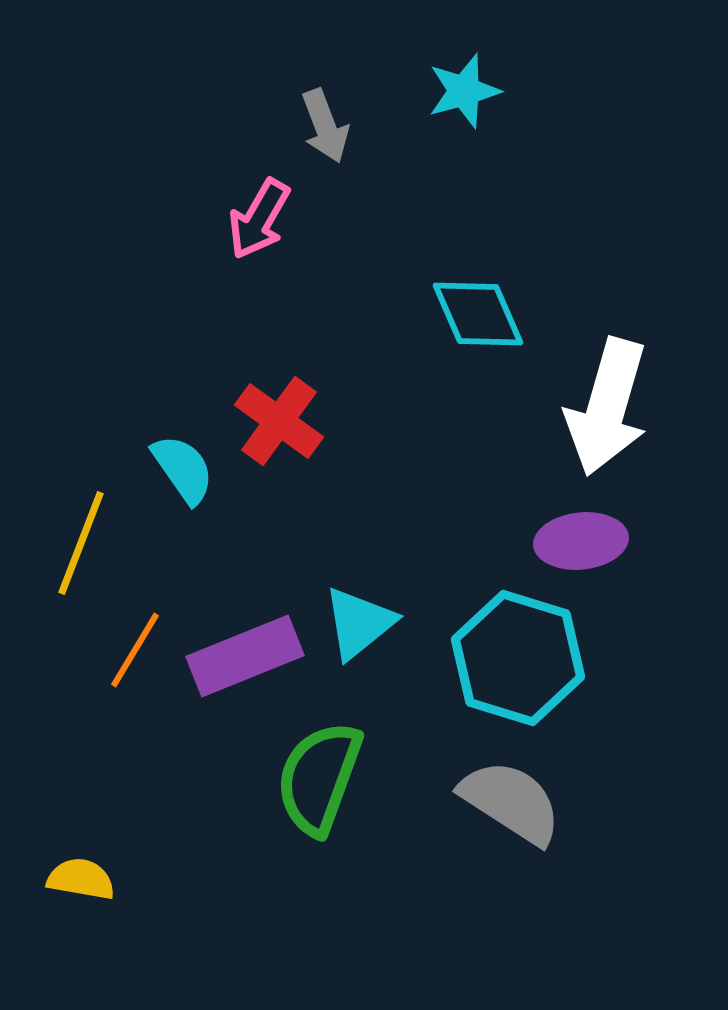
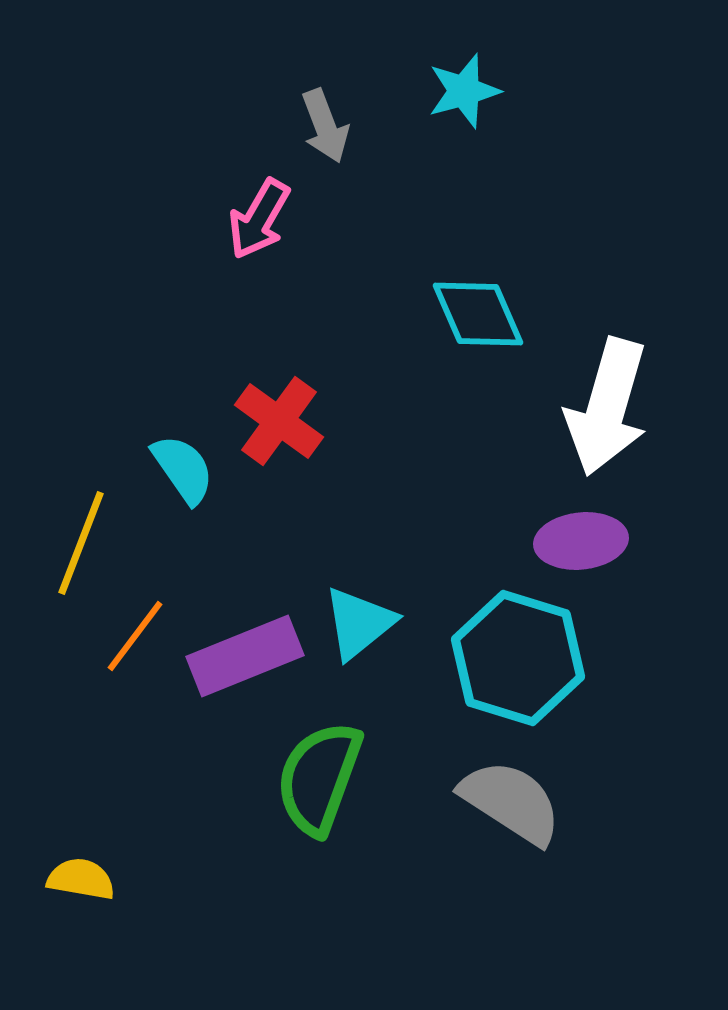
orange line: moved 14 px up; rotated 6 degrees clockwise
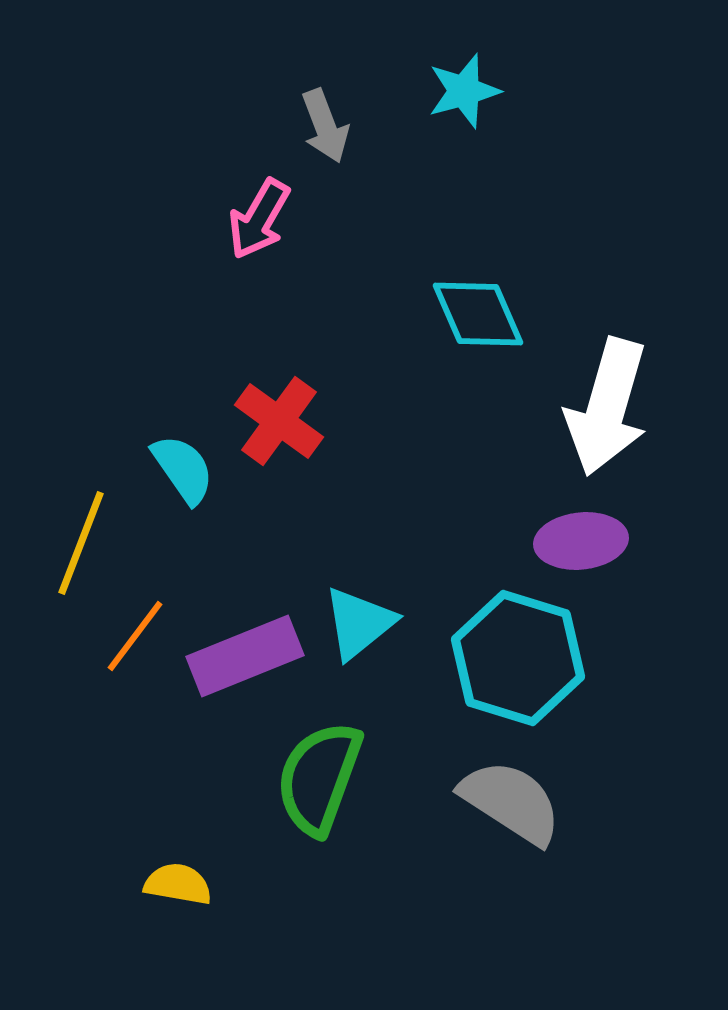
yellow semicircle: moved 97 px right, 5 px down
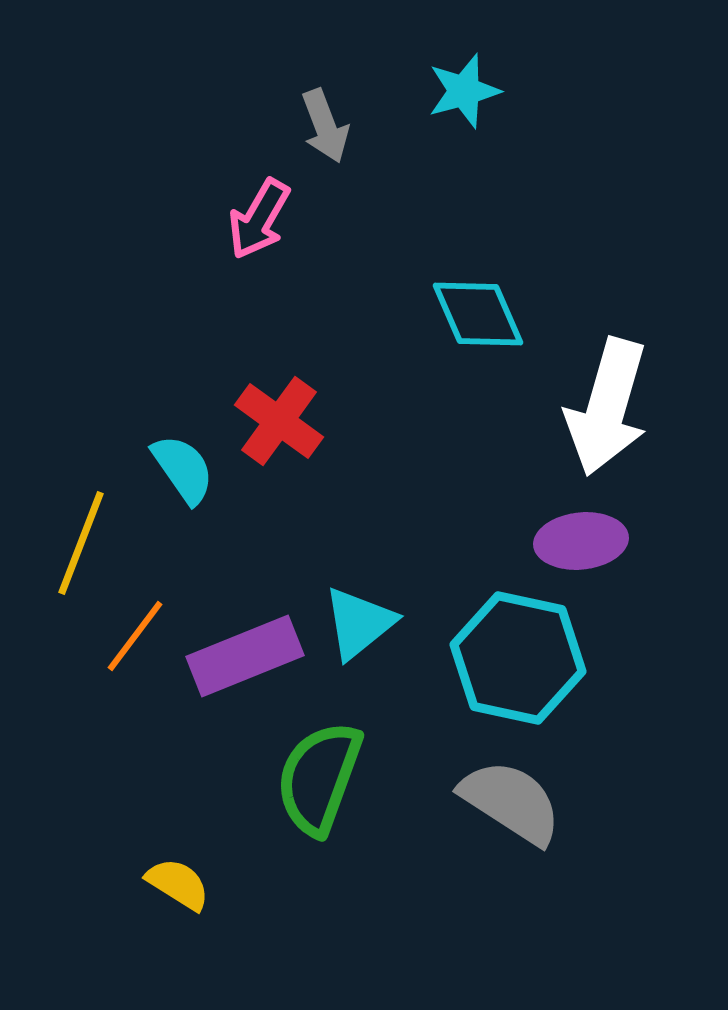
cyan hexagon: rotated 5 degrees counterclockwise
yellow semicircle: rotated 22 degrees clockwise
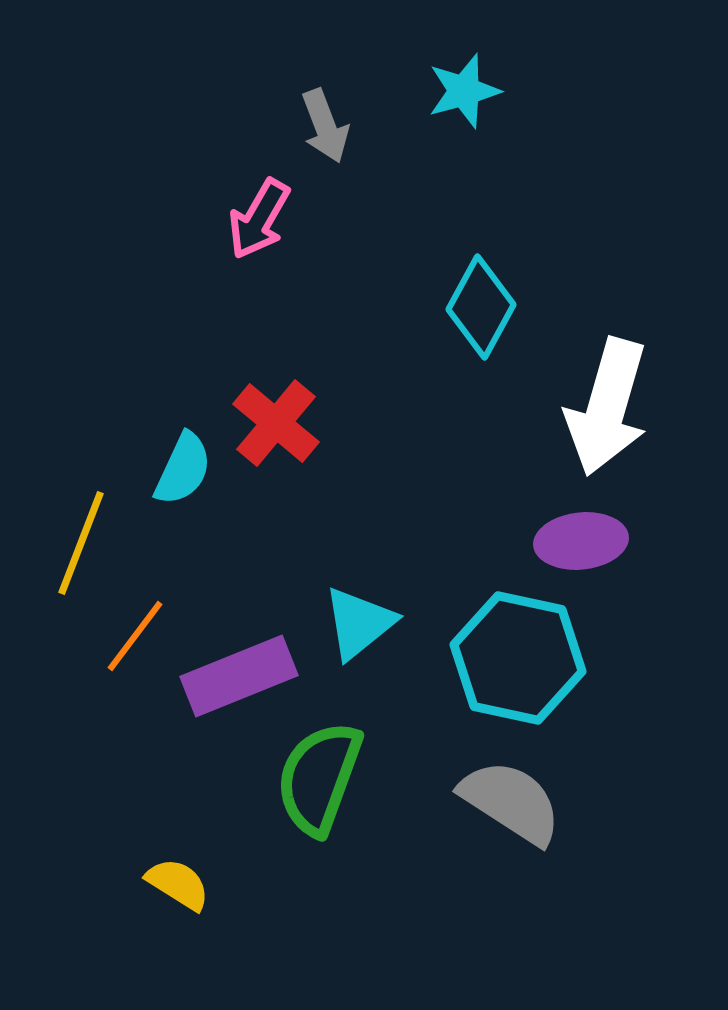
cyan diamond: moved 3 px right, 7 px up; rotated 52 degrees clockwise
red cross: moved 3 px left, 2 px down; rotated 4 degrees clockwise
cyan semicircle: rotated 60 degrees clockwise
purple rectangle: moved 6 px left, 20 px down
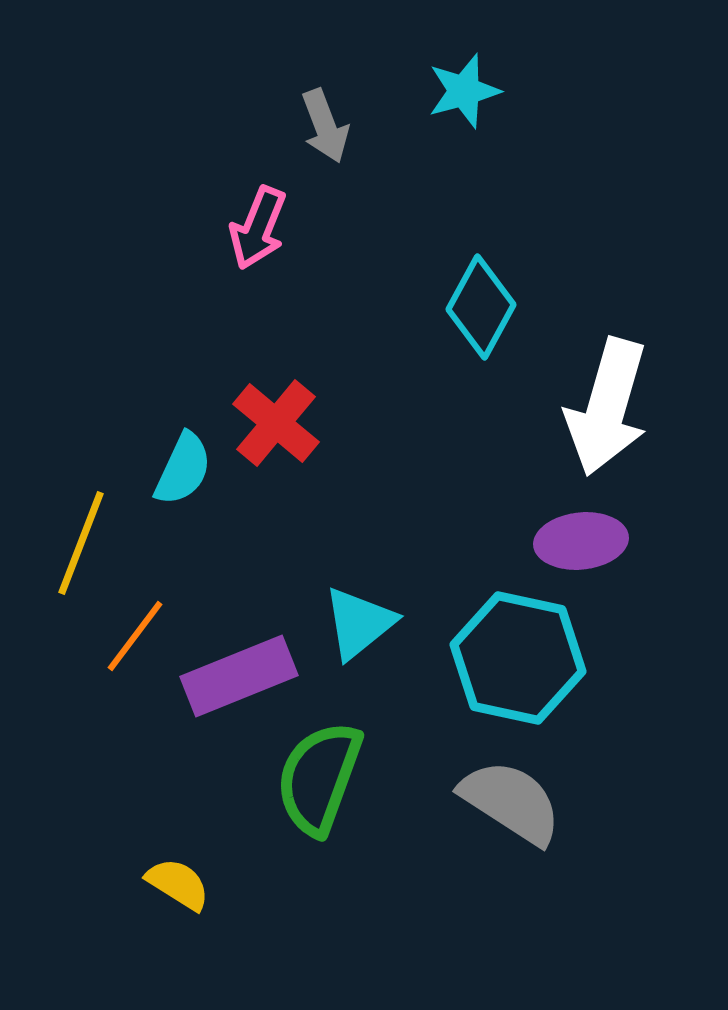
pink arrow: moved 1 px left, 9 px down; rotated 8 degrees counterclockwise
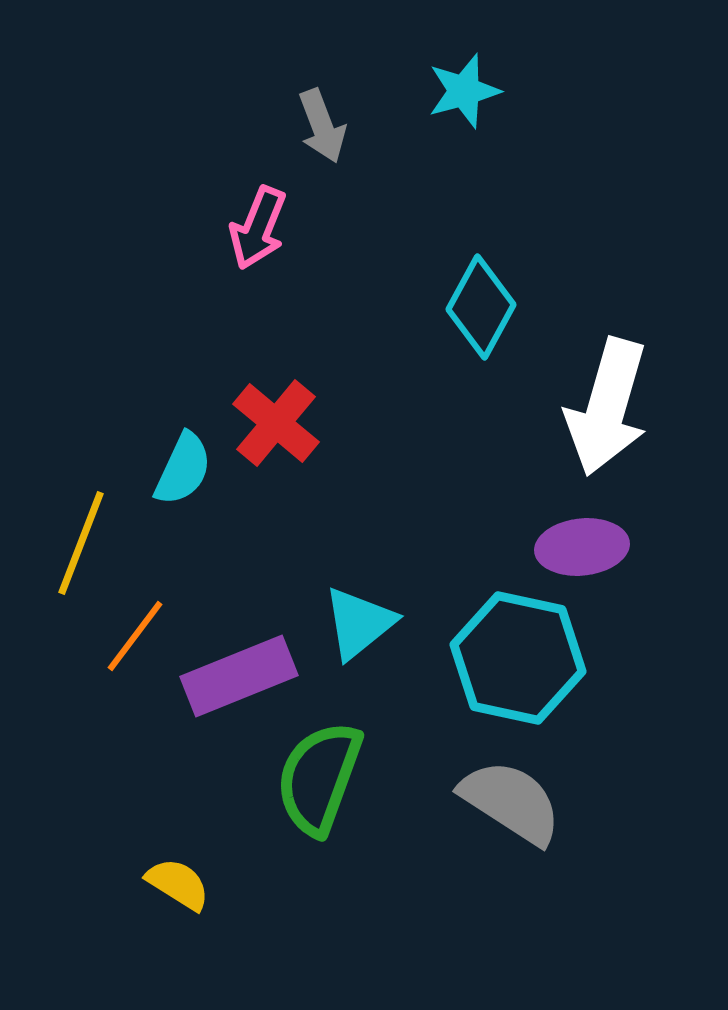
gray arrow: moved 3 px left
purple ellipse: moved 1 px right, 6 px down
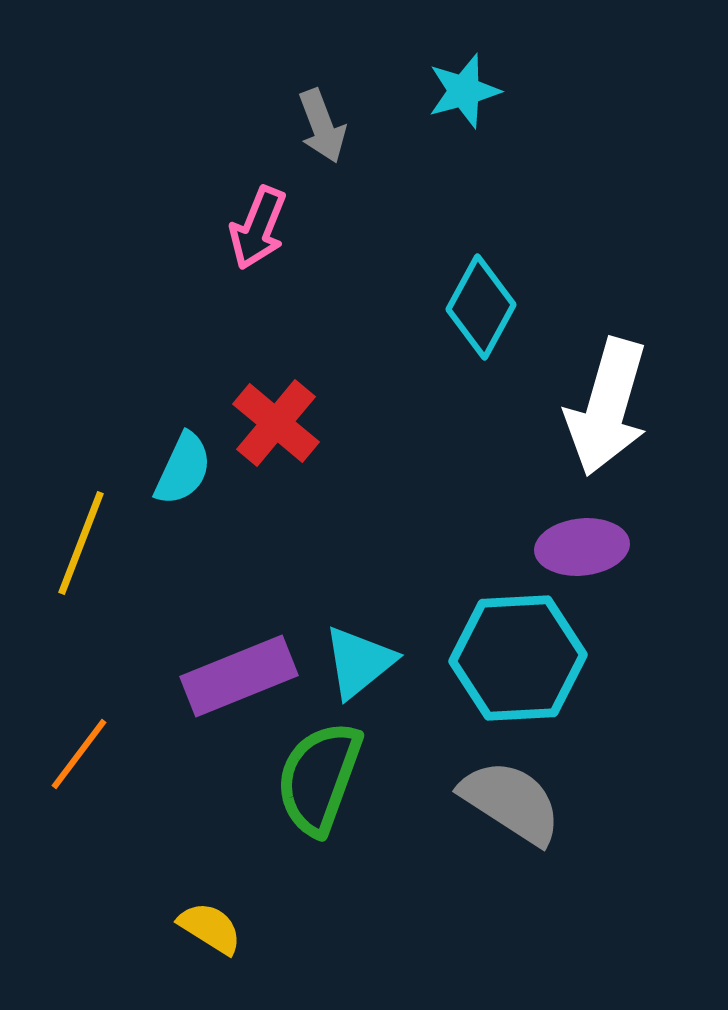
cyan triangle: moved 39 px down
orange line: moved 56 px left, 118 px down
cyan hexagon: rotated 15 degrees counterclockwise
yellow semicircle: moved 32 px right, 44 px down
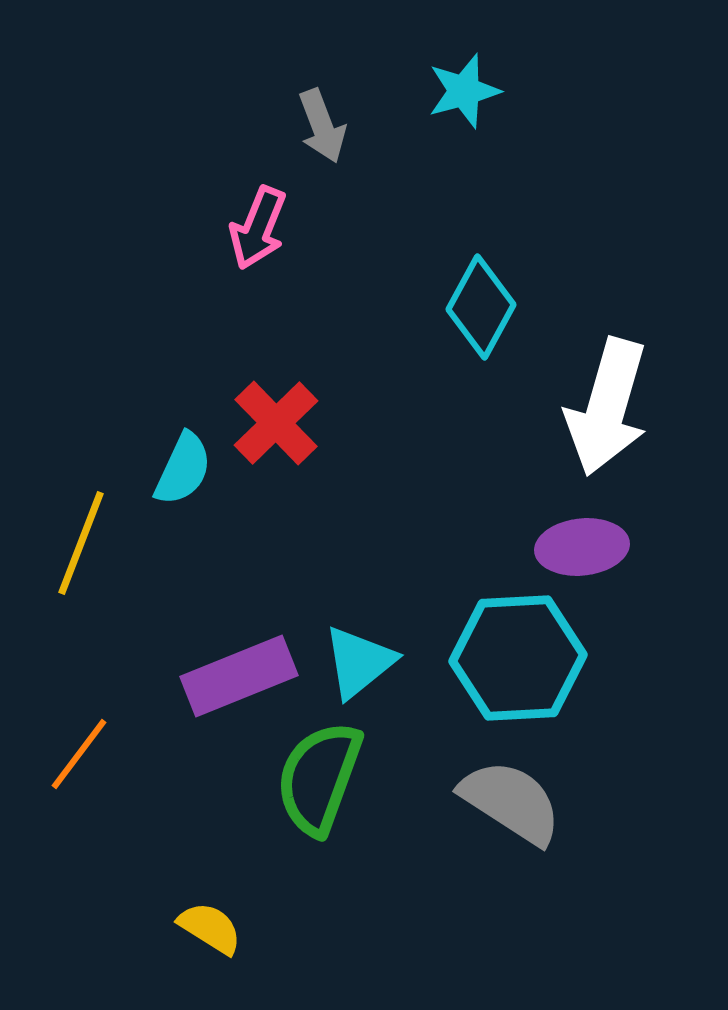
red cross: rotated 6 degrees clockwise
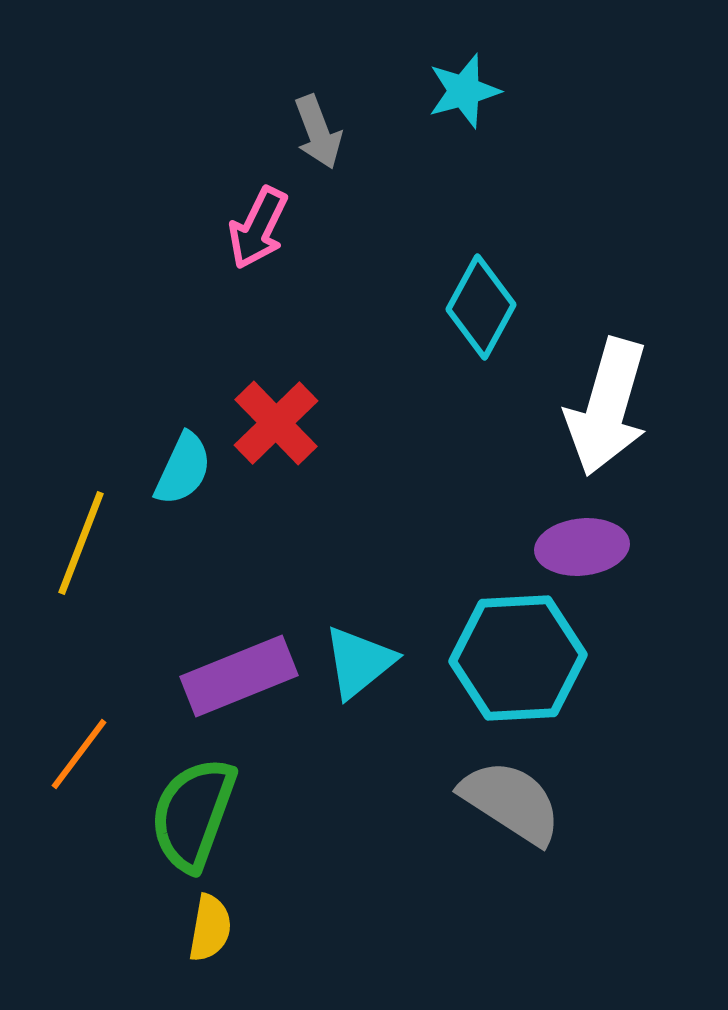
gray arrow: moved 4 px left, 6 px down
pink arrow: rotated 4 degrees clockwise
green semicircle: moved 126 px left, 36 px down
yellow semicircle: rotated 68 degrees clockwise
